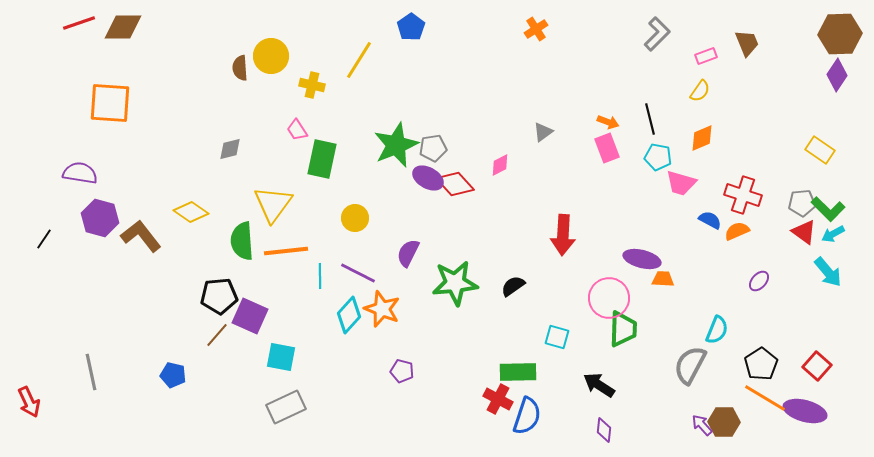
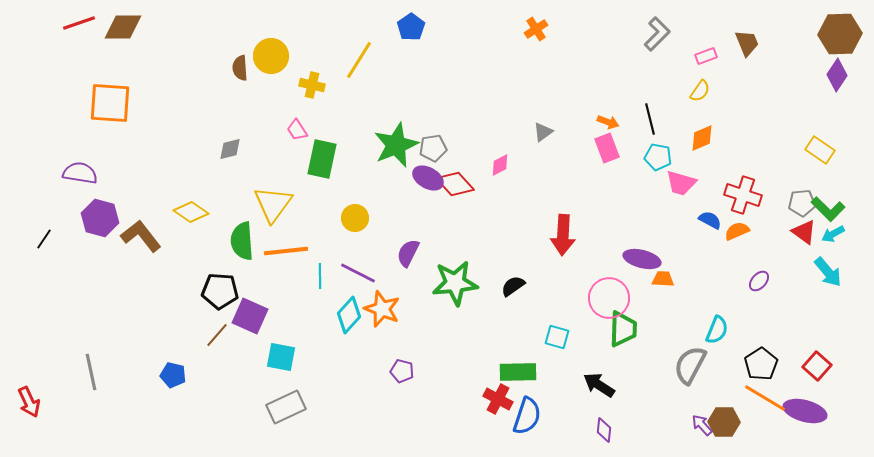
black pentagon at (219, 296): moved 1 px right, 5 px up; rotated 9 degrees clockwise
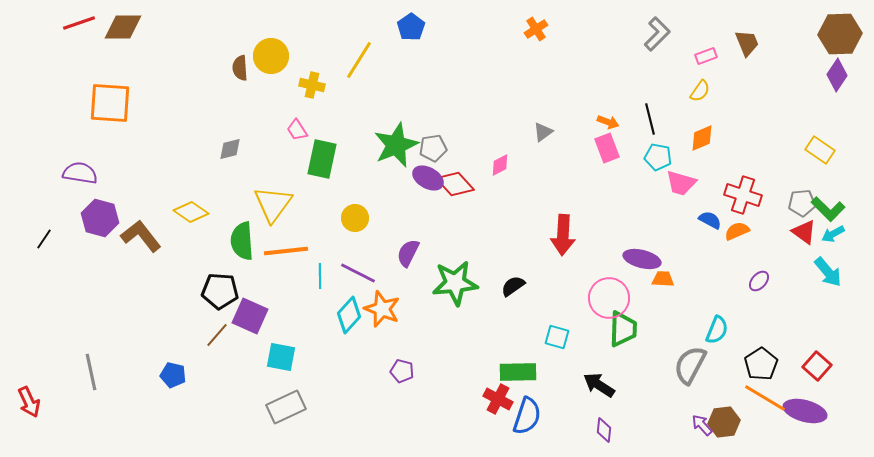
brown hexagon at (724, 422): rotated 8 degrees counterclockwise
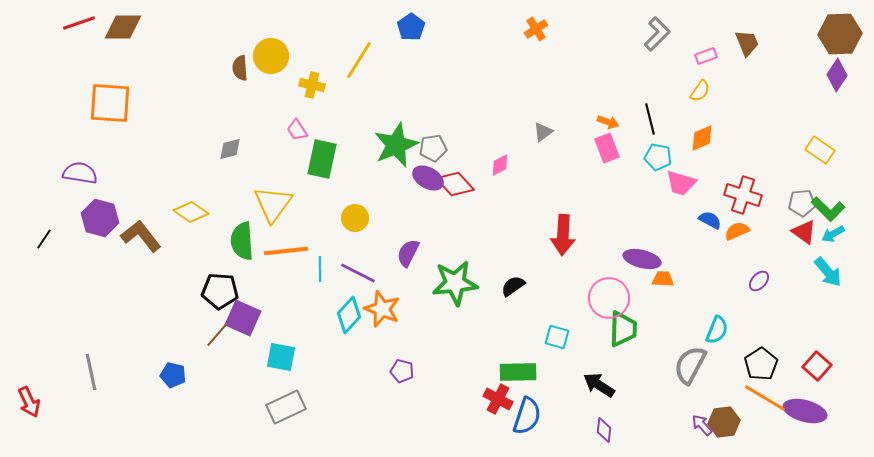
cyan line at (320, 276): moved 7 px up
purple square at (250, 316): moved 7 px left, 2 px down
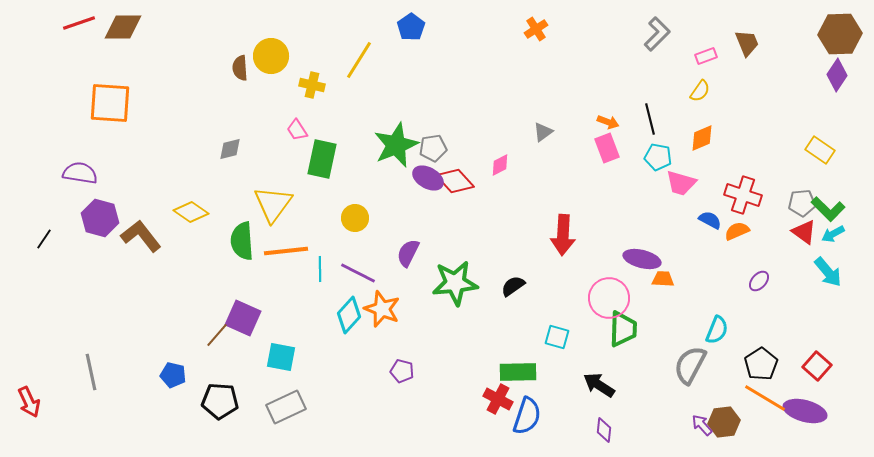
red diamond at (455, 184): moved 3 px up
black pentagon at (220, 291): moved 110 px down
